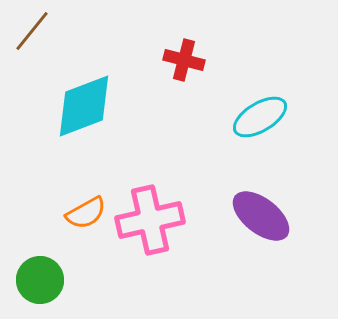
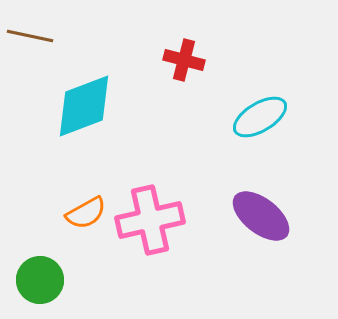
brown line: moved 2 px left, 5 px down; rotated 63 degrees clockwise
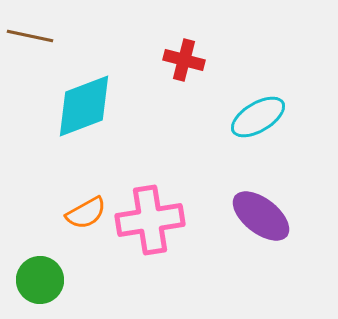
cyan ellipse: moved 2 px left
pink cross: rotated 4 degrees clockwise
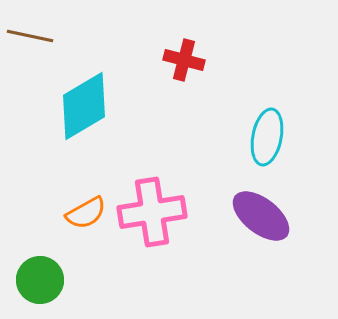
cyan diamond: rotated 10 degrees counterclockwise
cyan ellipse: moved 9 px right, 20 px down; rotated 48 degrees counterclockwise
pink cross: moved 2 px right, 8 px up
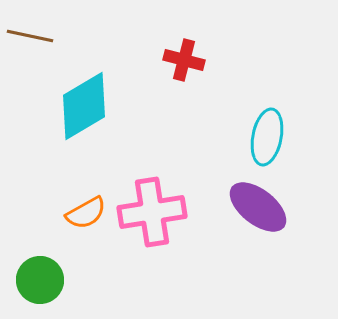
purple ellipse: moved 3 px left, 9 px up
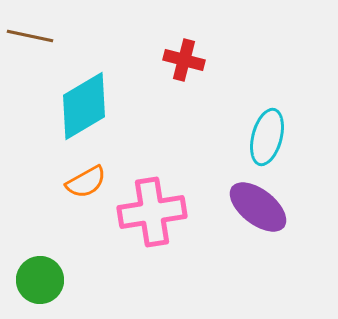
cyan ellipse: rotated 4 degrees clockwise
orange semicircle: moved 31 px up
